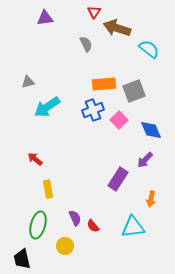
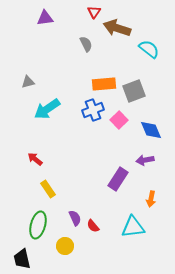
cyan arrow: moved 2 px down
purple arrow: rotated 36 degrees clockwise
yellow rectangle: rotated 24 degrees counterclockwise
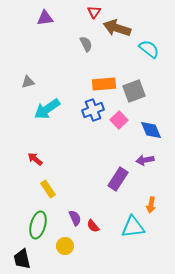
orange arrow: moved 6 px down
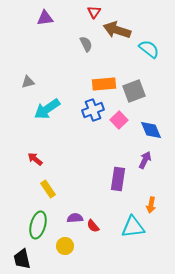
brown arrow: moved 2 px down
purple arrow: rotated 126 degrees clockwise
purple rectangle: rotated 25 degrees counterclockwise
purple semicircle: rotated 70 degrees counterclockwise
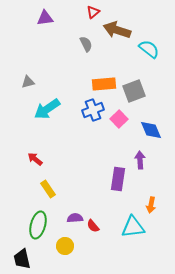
red triangle: moved 1 px left; rotated 16 degrees clockwise
pink square: moved 1 px up
purple arrow: moved 5 px left; rotated 30 degrees counterclockwise
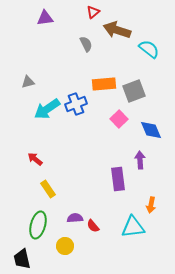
blue cross: moved 17 px left, 6 px up
purple rectangle: rotated 15 degrees counterclockwise
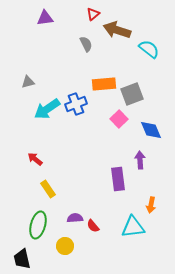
red triangle: moved 2 px down
gray square: moved 2 px left, 3 px down
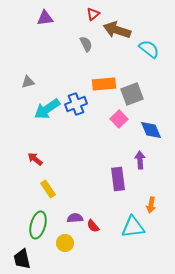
yellow circle: moved 3 px up
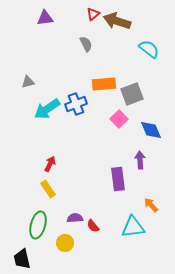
brown arrow: moved 9 px up
red arrow: moved 15 px right, 5 px down; rotated 77 degrees clockwise
orange arrow: rotated 126 degrees clockwise
